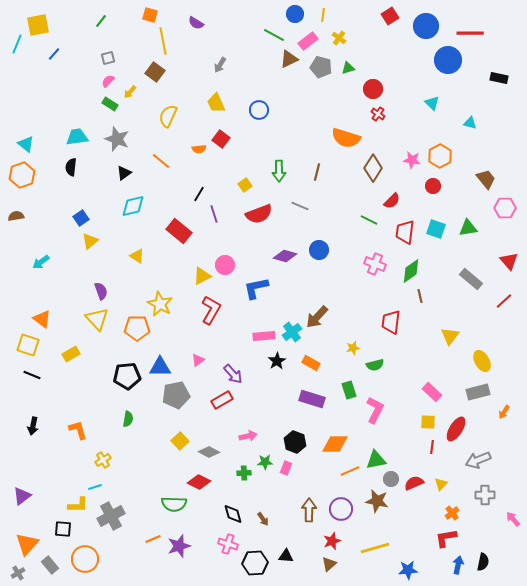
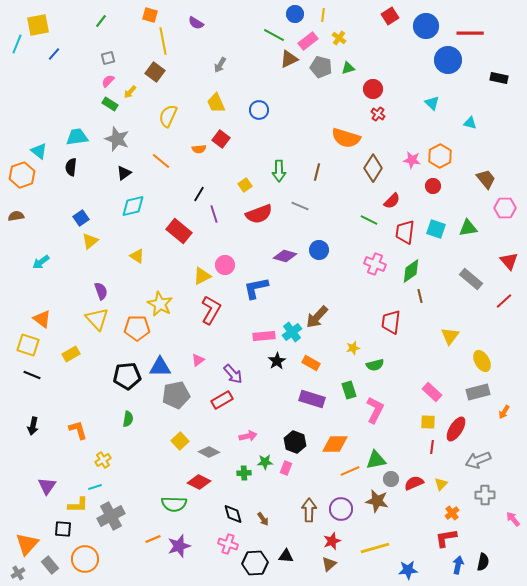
cyan triangle at (26, 144): moved 13 px right, 7 px down
purple triangle at (22, 496): moved 25 px right, 10 px up; rotated 18 degrees counterclockwise
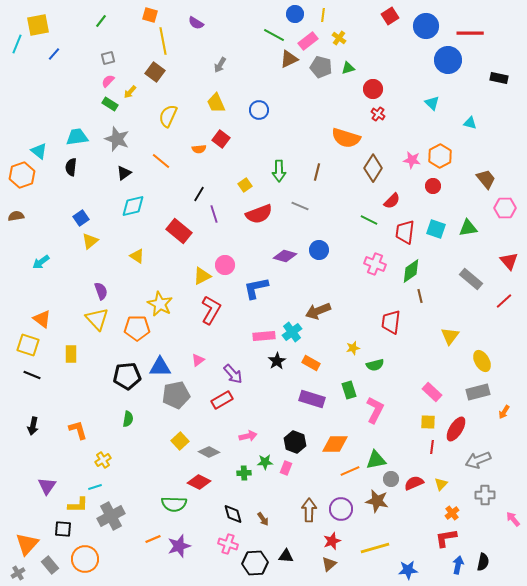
brown arrow at (317, 317): moved 1 px right, 6 px up; rotated 25 degrees clockwise
yellow rectangle at (71, 354): rotated 60 degrees counterclockwise
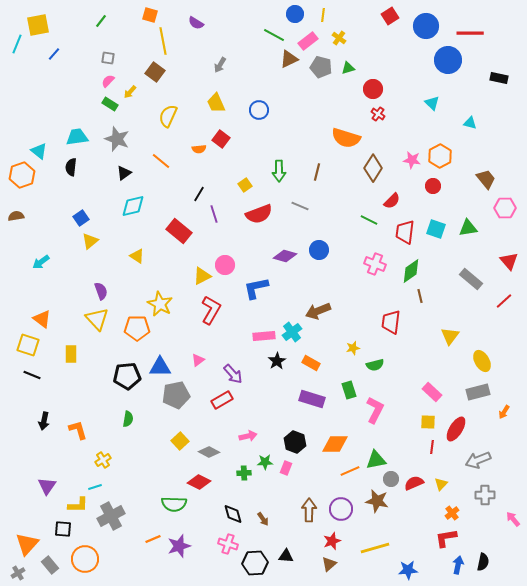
gray square at (108, 58): rotated 24 degrees clockwise
black arrow at (33, 426): moved 11 px right, 5 px up
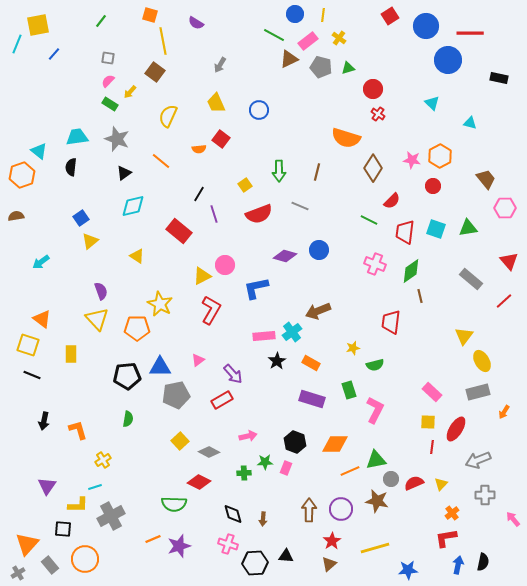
yellow triangle at (450, 336): moved 14 px right
brown arrow at (263, 519): rotated 40 degrees clockwise
red star at (332, 541): rotated 12 degrees counterclockwise
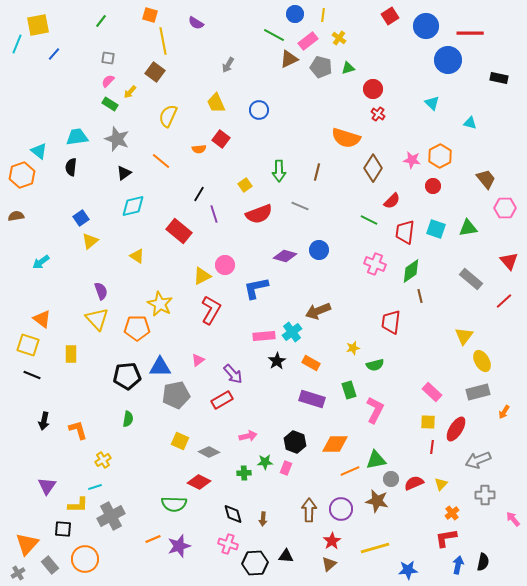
gray arrow at (220, 65): moved 8 px right
yellow square at (180, 441): rotated 24 degrees counterclockwise
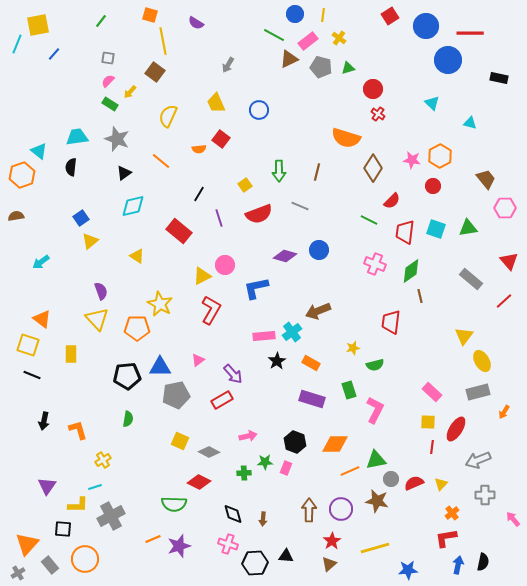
purple line at (214, 214): moved 5 px right, 4 px down
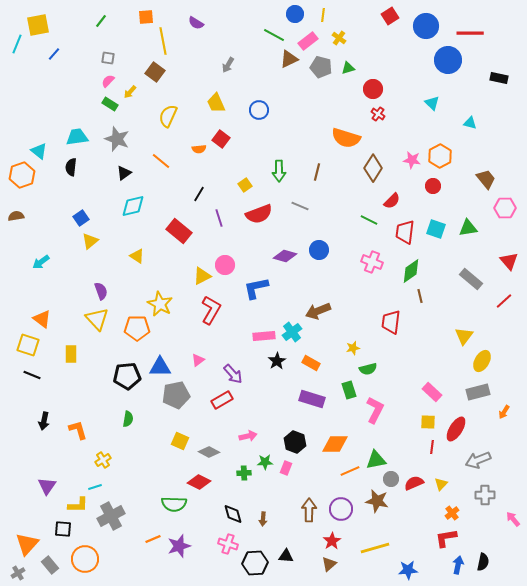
orange square at (150, 15): moved 4 px left, 2 px down; rotated 21 degrees counterclockwise
pink cross at (375, 264): moved 3 px left, 2 px up
yellow ellipse at (482, 361): rotated 60 degrees clockwise
green semicircle at (375, 365): moved 7 px left, 4 px down
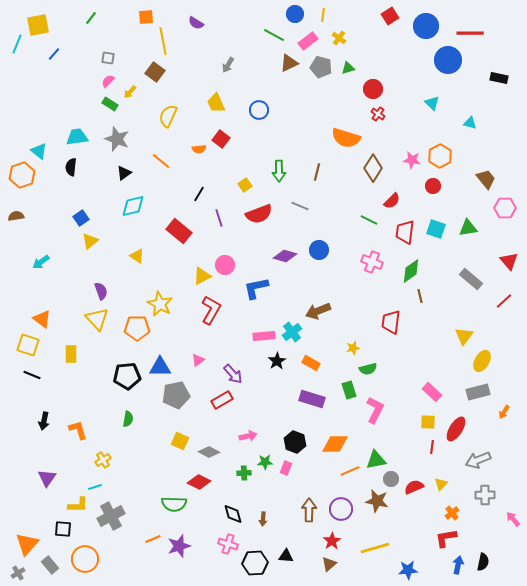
green line at (101, 21): moved 10 px left, 3 px up
brown triangle at (289, 59): moved 4 px down
red semicircle at (414, 483): moved 4 px down
purple triangle at (47, 486): moved 8 px up
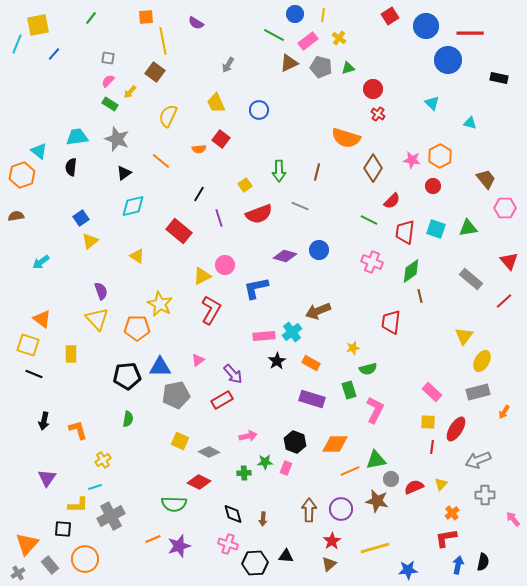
black line at (32, 375): moved 2 px right, 1 px up
